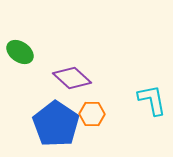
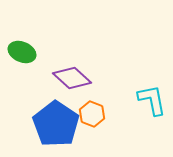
green ellipse: moved 2 px right; rotated 12 degrees counterclockwise
orange hexagon: rotated 20 degrees clockwise
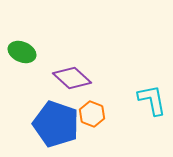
blue pentagon: rotated 15 degrees counterclockwise
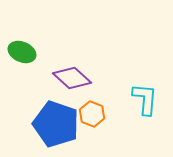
cyan L-shape: moved 7 px left, 1 px up; rotated 16 degrees clockwise
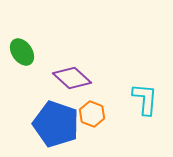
green ellipse: rotated 32 degrees clockwise
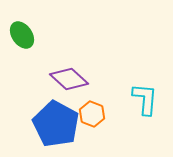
green ellipse: moved 17 px up
purple diamond: moved 3 px left, 1 px down
blue pentagon: rotated 9 degrees clockwise
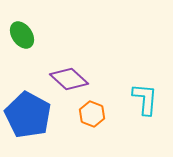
blue pentagon: moved 28 px left, 9 px up
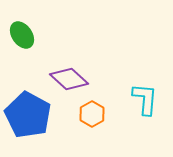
orange hexagon: rotated 10 degrees clockwise
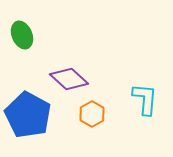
green ellipse: rotated 12 degrees clockwise
